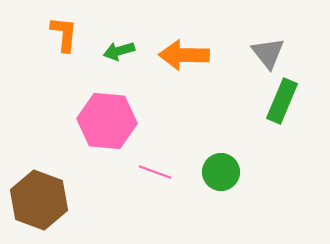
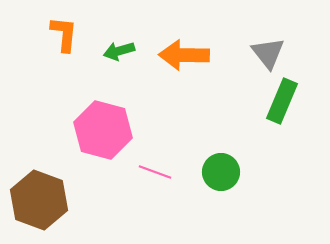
pink hexagon: moved 4 px left, 9 px down; rotated 10 degrees clockwise
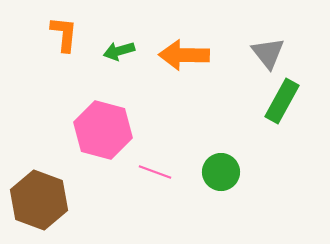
green rectangle: rotated 6 degrees clockwise
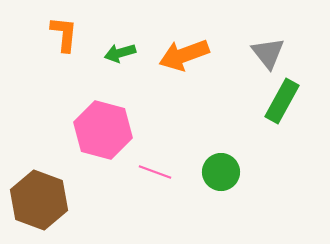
green arrow: moved 1 px right, 2 px down
orange arrow: rotated 21 degrees counterclockwise
